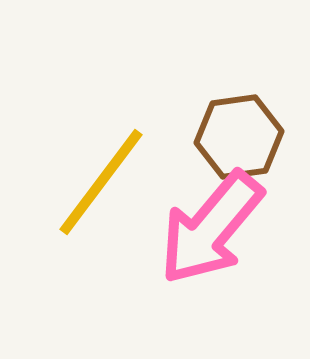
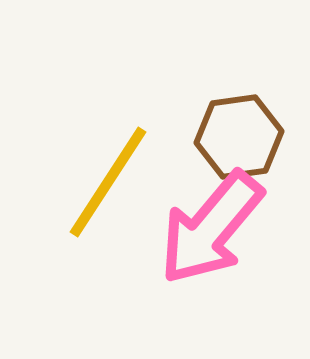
yellow line: moved 7 px right; rotated 4 degrees counterclockwise
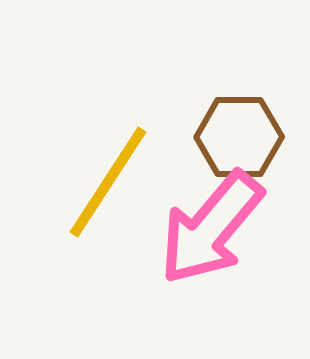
brown hexagon: rotated 8 degrees clockwise
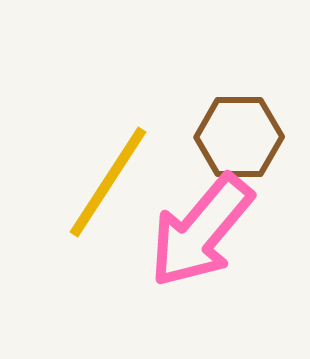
pink arrow: moved 10 px left, 3 px down
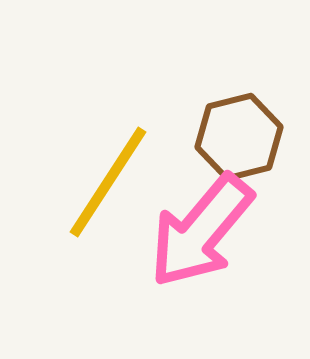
brown hexagon: rotated 14 degrees counterclockwise
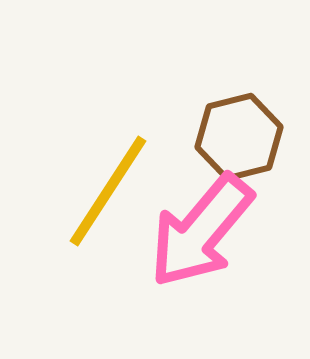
yellow line: moved 9 px down
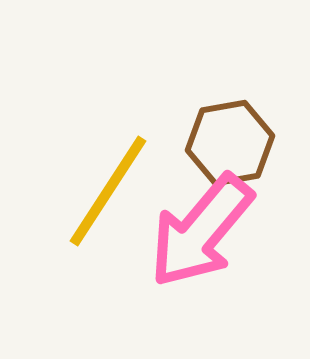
brown hexagon: moved 9 px left, 6 px down; rotated 4 degrees clockwise
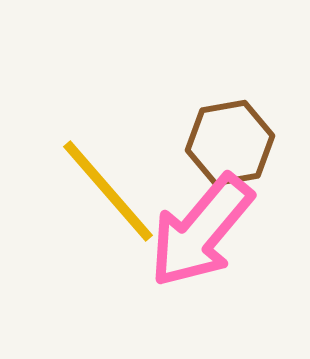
yellow line: rotated 74 degrees counterclockwise
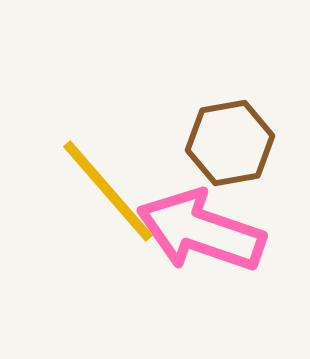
pink arrow: rotated 69 degrees clockwise
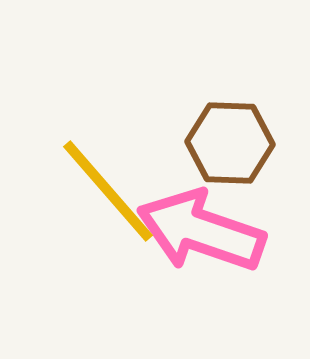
brown hexagon: rotated 12 degrees clockwise
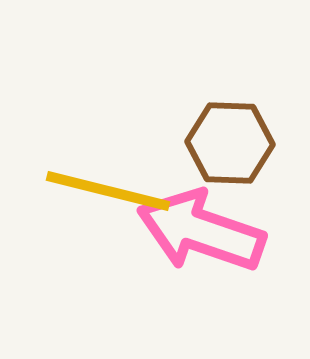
yellow line: rotated 35 degrees counterclockwise
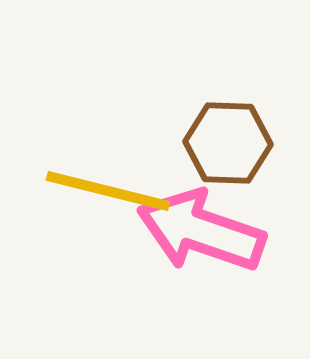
brown hexagon: moved 2 px left
